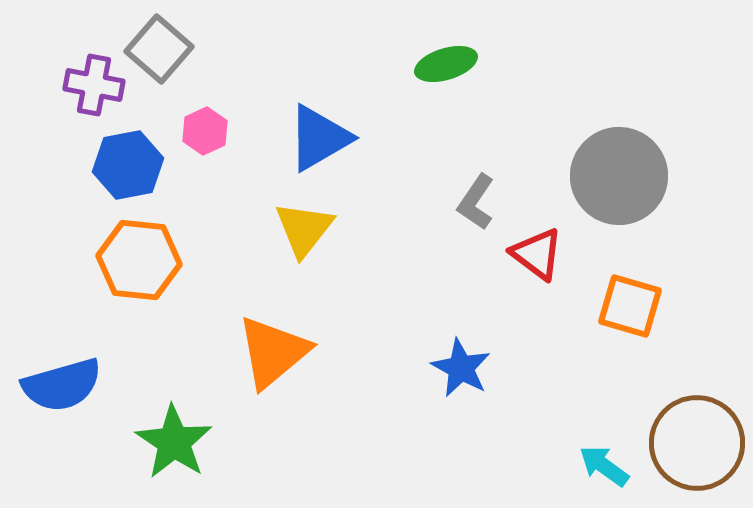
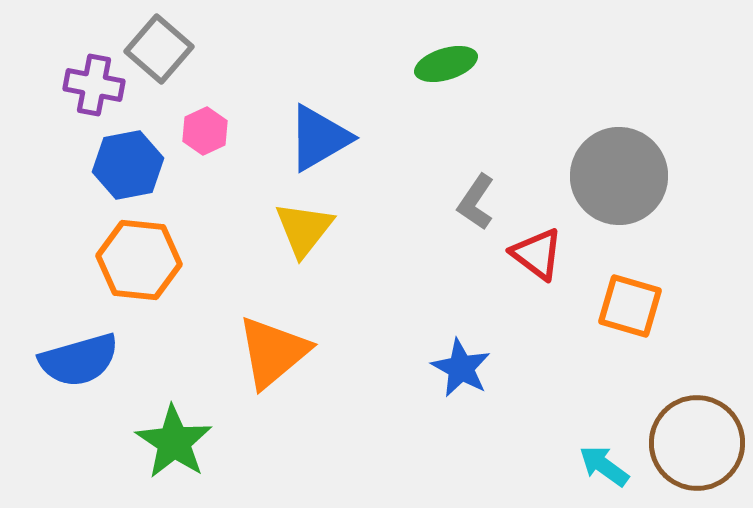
blue semicircle: moved 17 px right, 25 px up
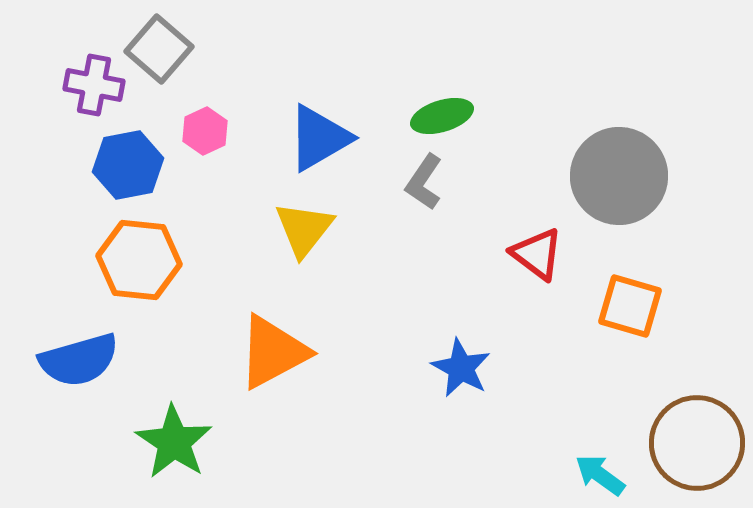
green ellipse: moved 4 px left, 52 px down
gray L-shape: moved 52 px left, 20 px up
orange triangle: rotated 12 degrees clockwise
cyan arrow: moved 4 px left, 9 px down
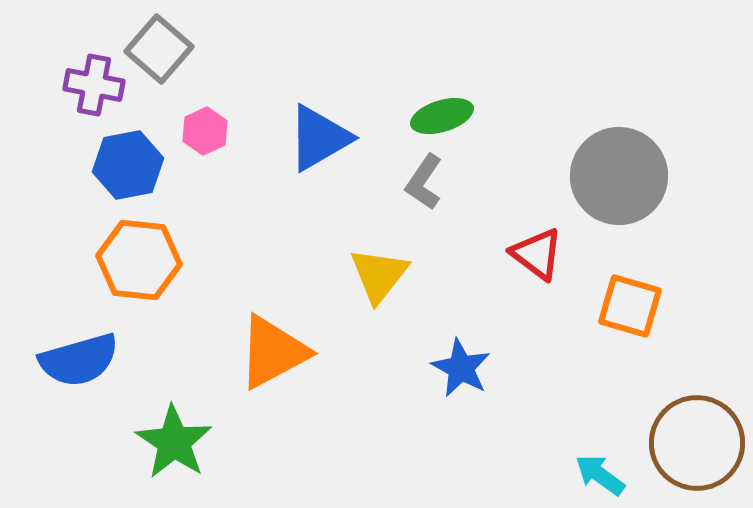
yellow triangle: moved 75 px right, 46 px down
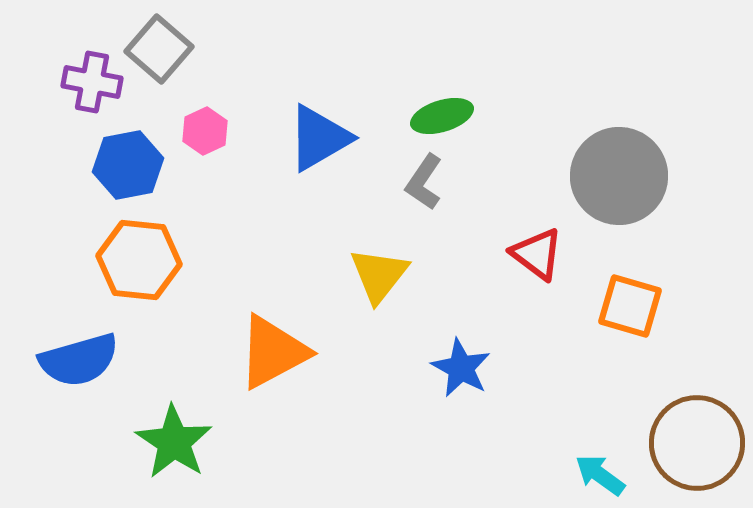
purple cross: moved 2 px left, 3 px up
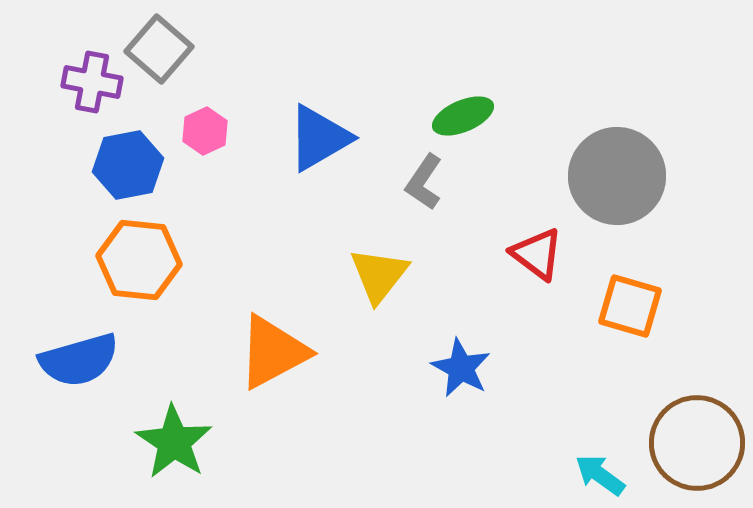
green ellipse: moved 21 px right; rotated 6 degrees counterclockwise
gray circle: moved 2 px left
